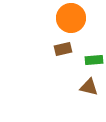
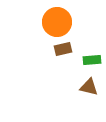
orange circle: moved 14 px left, 4 px down
green rectangle: moved 2 px left
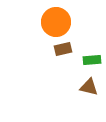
orange circle: moved 1 px left
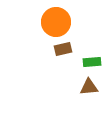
green rectangle: moved 2 px down
brown triangle: rotated 18 degrees counterclockwise
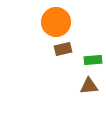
green rectangle: moved 1 px right, 2 px up
brown triangle: moved 1 px up
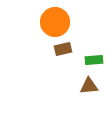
orange circle: moved 1 px left
green rectangle: moved 1 px right
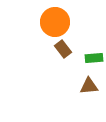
brown rectangle: rotated 66 degrees clockwise
green rectangle: moved 2 px up
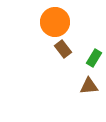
green rectangle: rotated 54 degrees counterclockwise
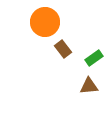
orange circle: moved 10 px left
green rectangle: rotated 24 degrees clockwise
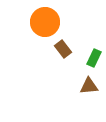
green rectangle: rotated 30 degrees counterclockwise
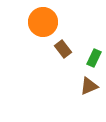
orange circle: moved 2 px left
brown triangle: rotated 18 degrees counterclockwise
